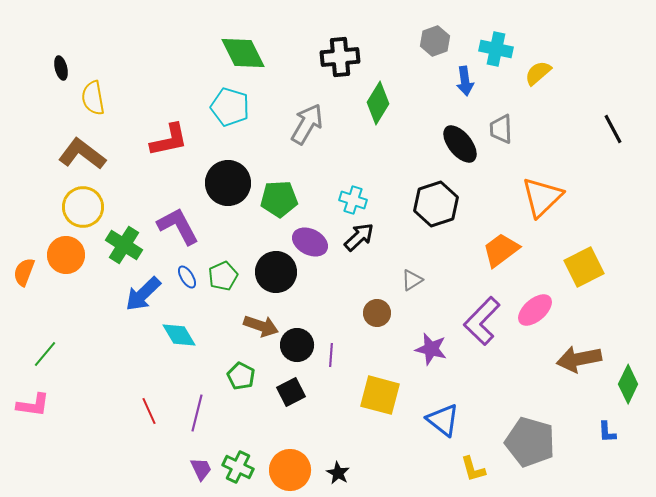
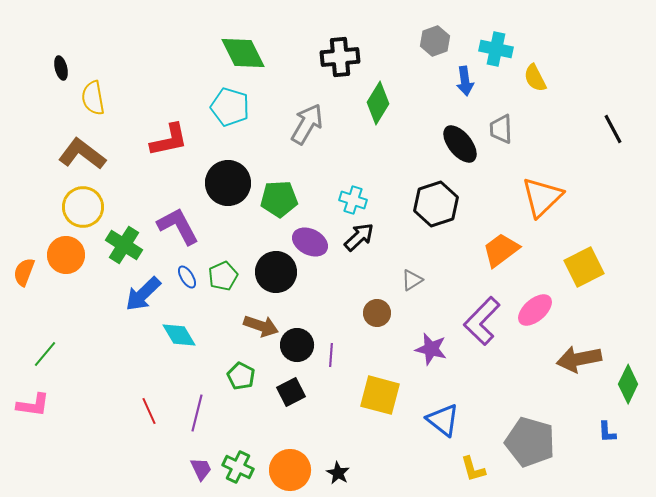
yellow semicircle at (538, 73): moved 3 px left, 5 px down; rotated 76 degrees counterclockwise
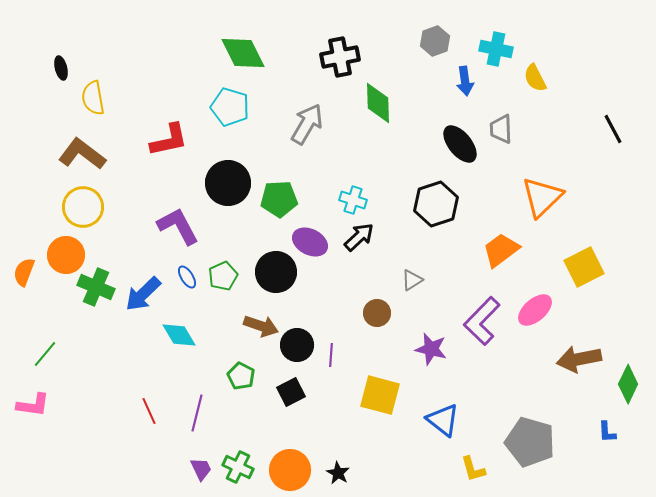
black cross at (340, 57): rotated 6 degrees counterclockwise
green diamond at (378, 103): rotated 33 degrees counterclockwise
green cross at (124, 245): moved 28 px left, 42 px down; rotated 9 degrees counterclockwise
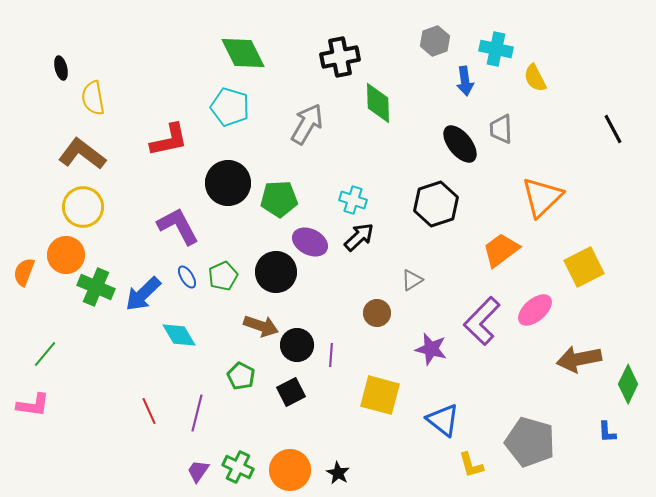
purple trapezoid at (201, 469): moved 3 px left, 2 px down; rotated 120 degrees counterclockwise
yellow L-shape at (473, 469): moved 2 px left, 4 px up
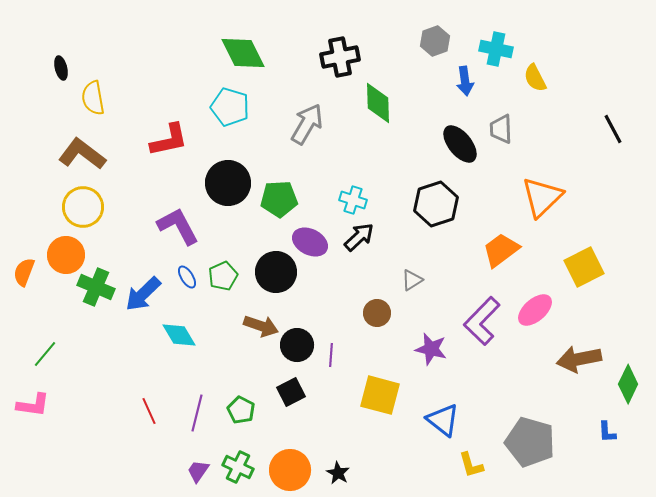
green pentagon at (241, 376): moved 34 px down
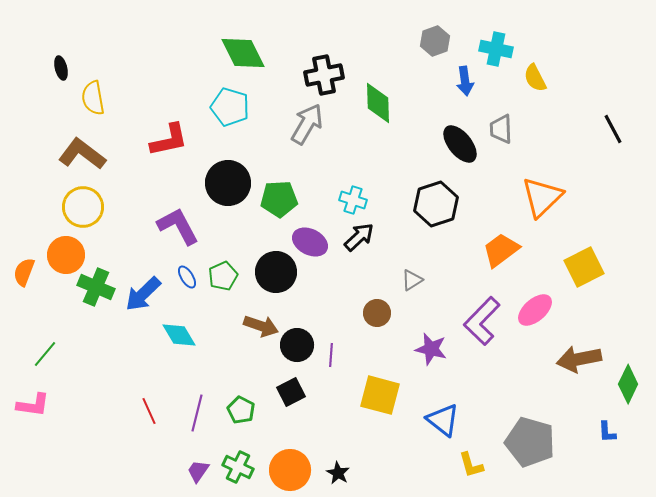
black cross at (340, 57): moved 16 px left, 18 px down
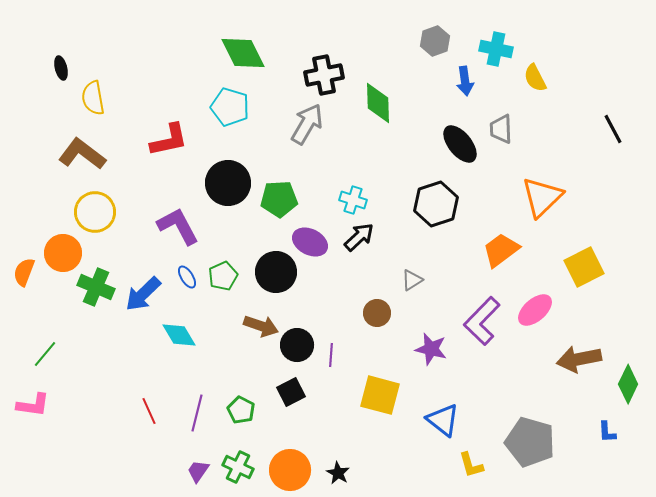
yellow circle at (83, 207): moved 12 px right, 5 px down
orange circle at (66, 255): moved 3 px left, 2 px up
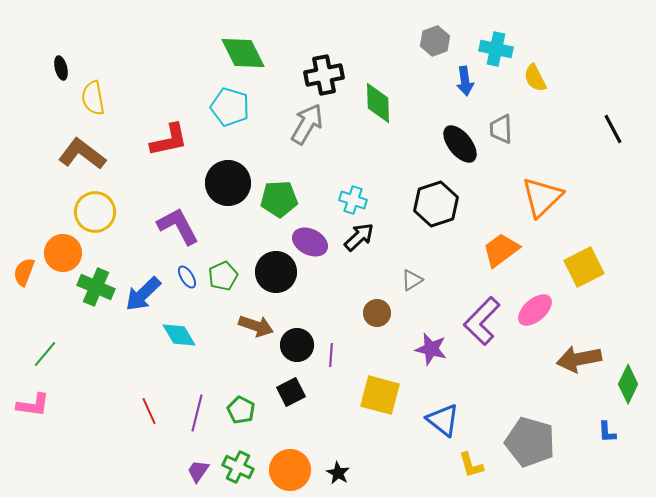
brown arrow at (261, 326): moved 5 px left
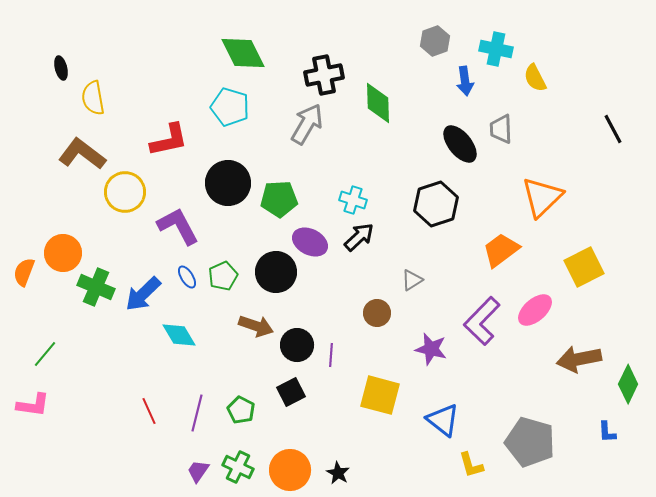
yellow circle at (95, 212): moved 30 px right, 20 px up
